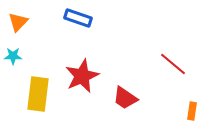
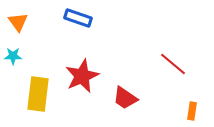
orange triangle: rotated 20 degrees counterclockwise
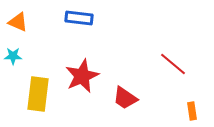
blue rectangle: moved 1 px right; rotated 12 degrees counterclockwise
orange triangle: rotated 30 degrees counterclockwise
orange rectangle: rotated 18 degrees counterclockwise
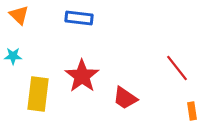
orange triangle: moved 1 px right, 7 px up; rotated 20 degrees clockwise
red line: moved 4 px right, 4 px down; rotated 12 degrees clockwise
red star: rotated 12 degrees counterclockwise
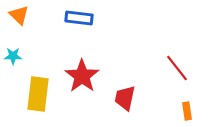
red trapezoid: rotated 68 degrees clockwise
orange rectangle: moved 5 px left
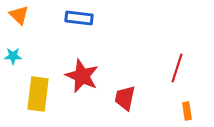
red line: rotated 56 degrees clockwise
red star: rotated 12 degrees counterclockwise
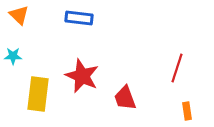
red trapezoid: rotated 32 degrees counterclockwise
